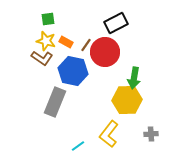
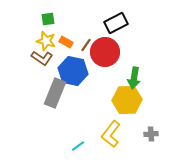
gray rectangle: moved 9 px up
yellow L-shape: moved 2 px right
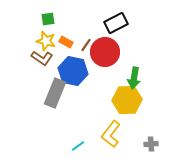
gray cross: moved 10 px down
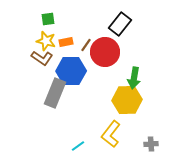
black rectangle: moved 4 px right, 1 px down; rotated 25 degrees counterclockwise
orange rectangle: rotated 40 degrees counterclockwise
blue hexagon: moved 2 px left; rotated 12 degrees counterclockwise
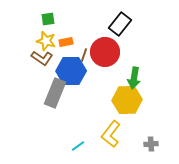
brown line: moved 2 px left, 10 px down; rotated 16 degrees counterclockwise
